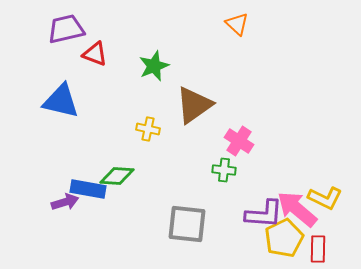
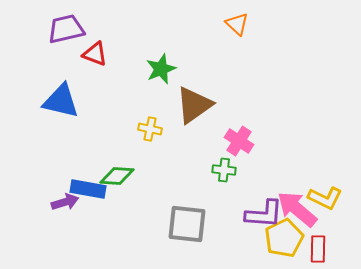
green star: moved 7 px right, 3 px down
yellow cross: moved 2 px right
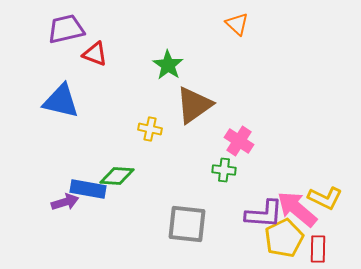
green star: moved 7 px right, 4 px up; rotated 16 degrees counterclockwise
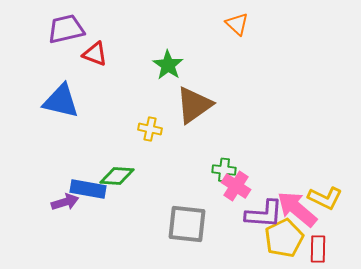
pink cross: moved 3 px left, 45 px down
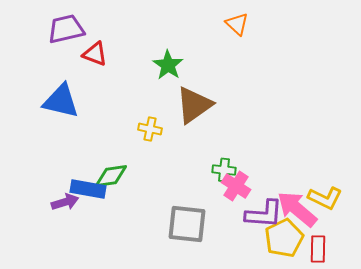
green diamond: moved 6 px left; rotated 12 degrees counterclockwise
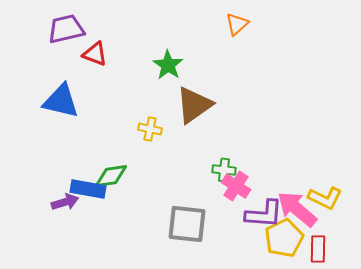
orange triangle: rotated 35 degrees clockwise
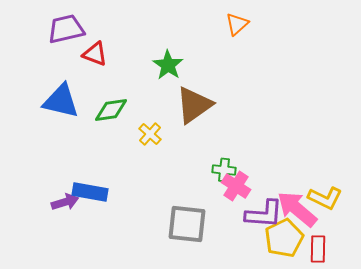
yellow cross: moved 5 px down; rotated 30 degrees clockwise
green diamond: moved 66 px up
blue rectangle: moved 2 px right, 3 px down
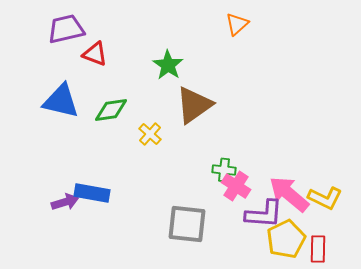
blue rectangle: moved 2 px right, 1 px down
pink arrow: moved 8 px left, 15 px up
yellow pentagon: moved 2 px right, 1 px down
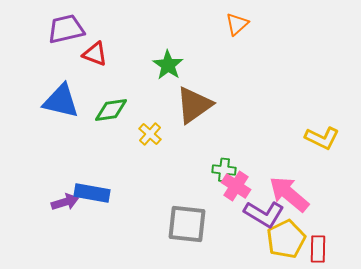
yellow L-shape: moved 3 px left, 60 px up
purple L-shape: rotated 27 degrees clockwise
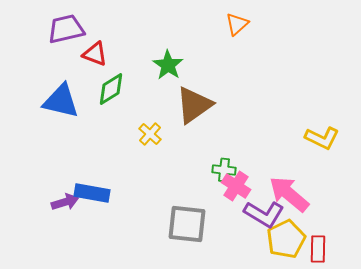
green diamond: moved 21 px up; rotated 24 degrees counterclockwise
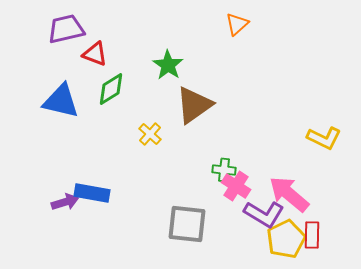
yellow L-shape: moved 2 px right
red rectangle: moved 6 px left, 14 px up
